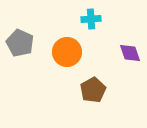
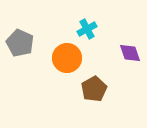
cyan cross: moved 4 px left, 10 px down; rotated 24 degrees counterclockwise
orange circle: moved 6 px down
brown pentagon: moved 1 px right, 1 px up
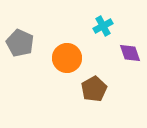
cyan cross: moved 16 px right, 3 px up
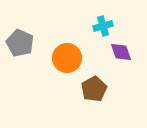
cyan cross: rotated 12 degrees clockwise
purple diamond: moved 9 px left, 1 px up
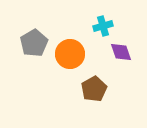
gray pentagon: moved 14 px right; rotated 16 degrees clockwise
orange circle: moved 3 px right, 4 px up
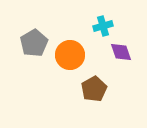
orange circle: moved 1 px down
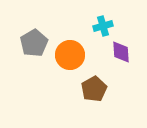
purple diamond: rotated 15 degrees clockwise
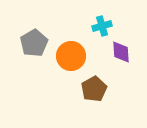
cyan cross: moved 1 px left
orange circle: moved 1 px right, 1 px down
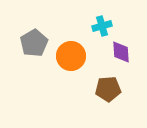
brown pentagon: moved 14 px right; rotated 25 degrees clockwise
